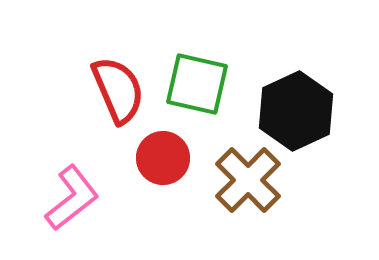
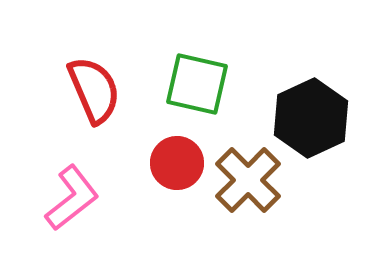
red semicircle: moved 24 px left
black hexagon: moved 15 px right, 7 px down
red circle: moved 14 px right, 5 px down
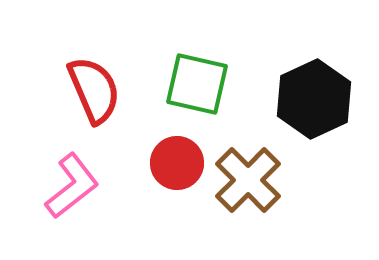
black hexagon: moved 3 px right, 19 px up
pink L-shape: moved 12 px up
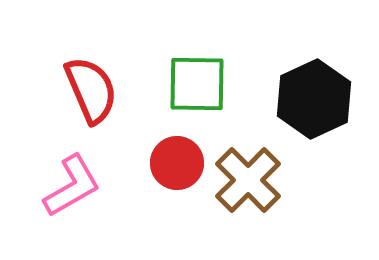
green square: rotated 12 degrees counterclockwise
red semicircle: moved 3 px left
pink L-shape: rotated 8 degrees clockwise
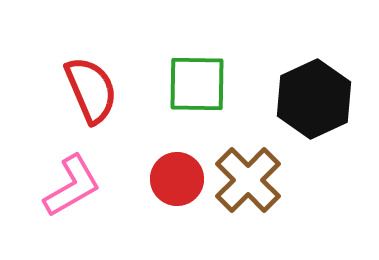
red circle: moved 16 px down
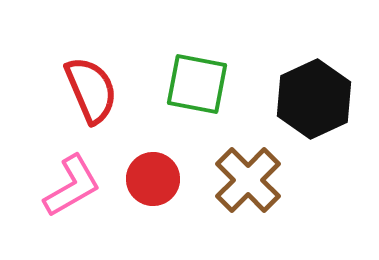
green square: rotated 10 degrees clockwise
red circle: moved 24 px left
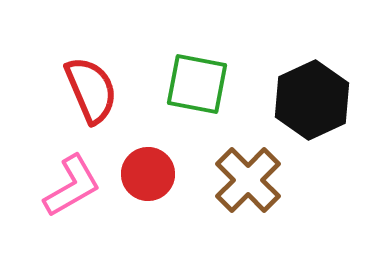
black hexagon: moved 2 px left, 1 px down
red circle: moved 5 px left, 5 px up
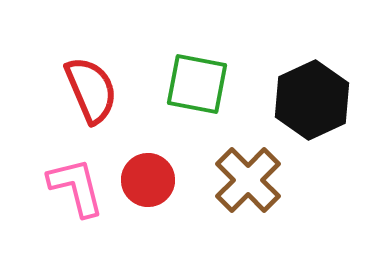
red circle: moved 6 px down
pink L-shape: moved 4 px right, 1 px down; rotated 74 degrees counterclockwise
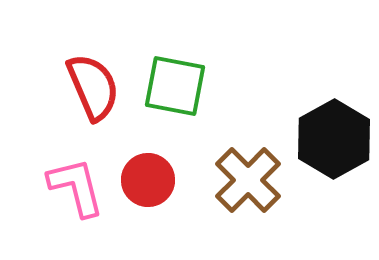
green square: moved 22 px left, 2 px down
red semicircle: moved 2 px right, 3 px up
black hexagon: moved 22 px right, 39 px down; rotated 4 degrees counterclockwise
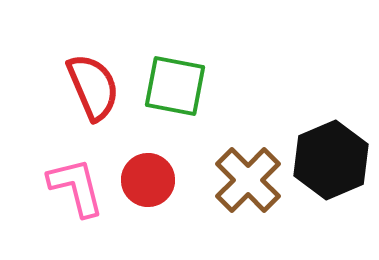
black hexagon: moved 3 px left, 21 px down; rotated 6 degrees clockwise
